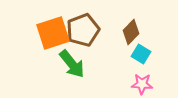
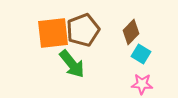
orange square: rotated 12 degrees clockwise
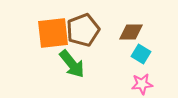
brown diamond: rotated 45 degrees clockwise
pink star: rotated 10 degrees counterclockwise
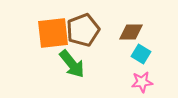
pink star: moved 2 px up
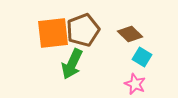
brown diamond: moved 1 px left, 2 px down; rotated 45 degrees clockwise
cyan square: moved 1 px right, 3 px down
green arrow: rotated 64 degrees clockwise
pink star: moved 7 px left, 2 px down; rotated 30 degrees clockwise
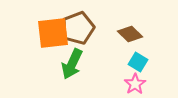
brown pentagon: moved 5 px left, 2 px up
cyan square: moved 4 px left, 5 px down
pink star: rotated 15 degrees clockwise
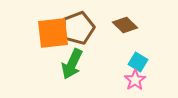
brown diamond: moved 5 px left, 9 px up
pink star: moved 4 px up
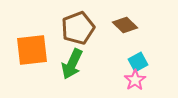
orange square: moved 21 px left, 17 px down
cyan square: rotated 30 degrees clockwise
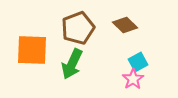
orange square: rotated 8 degrees clockwise
pink star: moved 2 px left, 1 px up
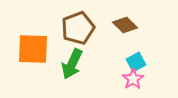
orange square: moved 1 px right, 1 px up
cyan square: moved 2 px left
